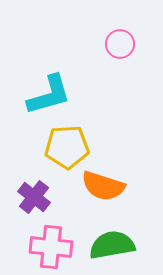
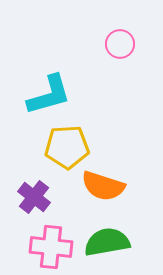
green semicircle: moved 5 px left, 3 px up
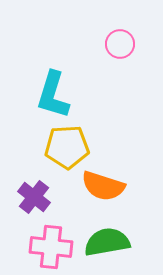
cyan L-shape: moved 4 px right; rotated 123 degrees clockwise
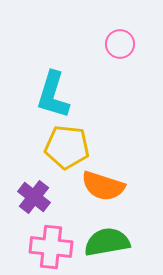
yellow pentagon: rotated 9 degrees clockwise
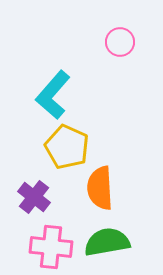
pink circle: moved 2 px up
cyan L-shape: rotated 24 degrees clockwise
yellow pentagon: rotated 18 degrees clockwise
orange semicircle: moved 3 px left, 2 px down; rotated 69 degrees clockwise
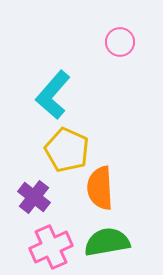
yellow pentagon: moved 3 px down
pink cross: rotated 30 degrees counterclockwise
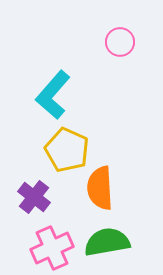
pink cross: moved 1 px right, 1 px down
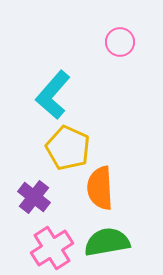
yellow pentagon: moved 1 px right, 2 px up
pink cross: rotated 9 degrees counterclockwise
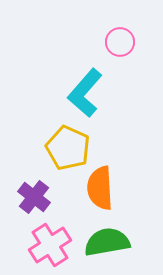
cyan L-shape: moved 32 px right, 2 px up
pink cross: moved 2 px left, 3 px up
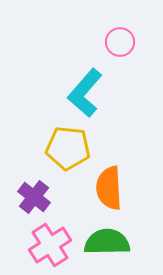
yellow pentagon: rotated 18 degrees counterclockwise
orange semicircle: moved 9 px right
green semicircle: rotated 9 degrees clockwise
